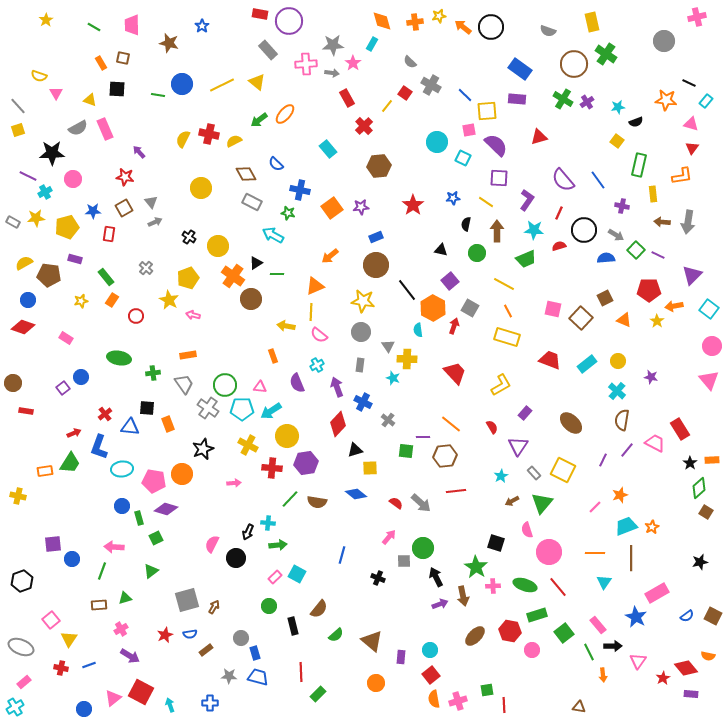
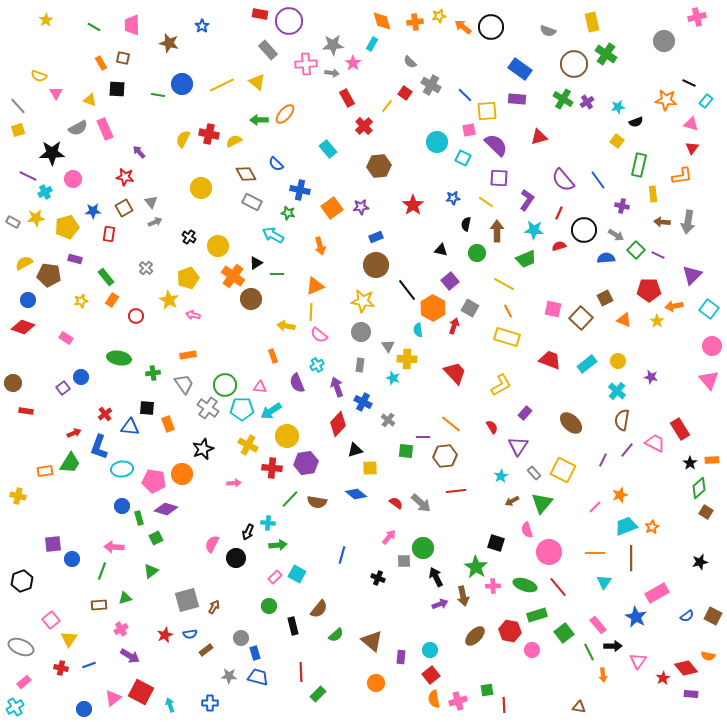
green arrow at (259, 120): rotated 36 degrees clockwise
orange arrow at (330, 256): moved 10 px left, 10 px up; rotated 66 degrees counterclockwise
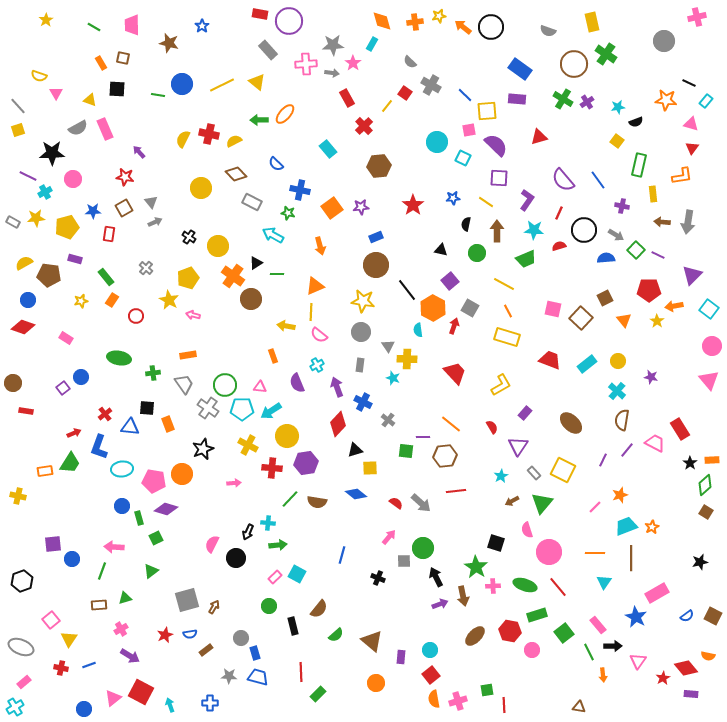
brown diamond at (246, 174): moved 10 px left; rotated 15 degrees counterclockwise
orange triangle at (624, 320): rotated 28 degrees clockwise
green diamond at (699, 488): moved 6 px right, 3 px up
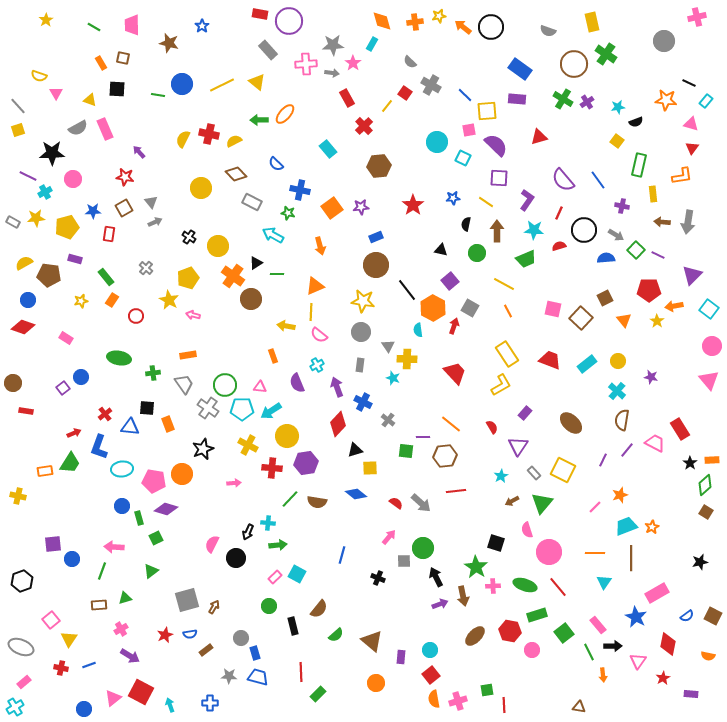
yellow rectangle at (507, 337): moved 17 px down; rotated 40 degrees clockwise
red diamond at (686, 668): moved 18 px left, 24 px up; rotated 50 degrees clockwise
